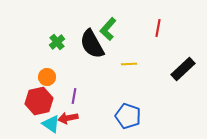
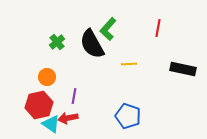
black rectangle: rotated 55 degrees clockwise
red hexagon: moved 4 px down
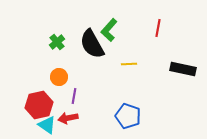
green L-shape: moved 1 px right, 1 px down
orange circle: moved 12 px right
cyan triangle: moved 4 px left, 1 px down
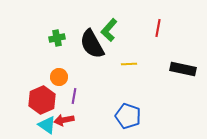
green cross: moved 4 px up; rotated 28 degrees clockwise
red hexagon: moved 3 px right, 5 px up; rotated 12 degrees counterclockwise
red arrow: moved 4 px left, 2 px down
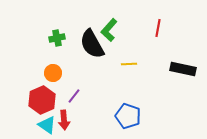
orange circle: moved 6 px left, 4 px up
purple line: rotated 28 degrees clockwise
red arrow: rotated 84 degrees counterclockwise
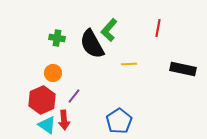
green cross: rotated 21 degrees clockwise
blue pentagon: moved 9 px left, 5 px down; rotated 20 degrees clockwise
